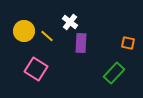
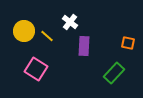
purple rectangle: moved 3 px right, 3 px down
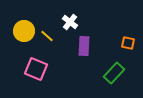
pink square: rotated 10 degrees counterclockwise
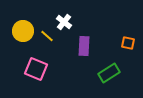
white cross: moved 6 px left
yellow circle: moved 1 px left
green rectangle: moved 5 px left; rotated 15 degrees clockwise
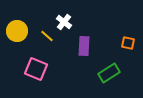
yellow circle: moved 6 px left
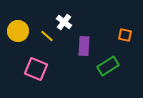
yellow circle: moved 1 px right
orange square: moved 3 px left, 8 px up
green rectangle: moved 1 px left, 7 px up
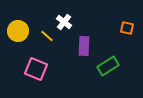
orange square: moved 2 px right, 7 px up
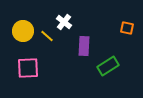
yellow circle: moved 5 px right
pink square: moved 8 px left, 1 px up; rotated 25 degrees counterclockwise
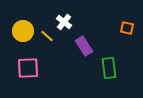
purple rectangle: rotated 36 degrees counterclockwise
green rectangle: moved 1 px right, 2 px down; rotated 65 degrees counterclockwise
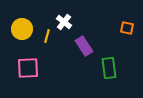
yellow circle: moved 1 px left, 2 px up
yellow line: rotated 64 degrees clockwise
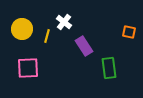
orange square: moved 2 px right, 4 px down
